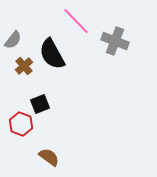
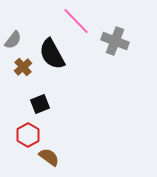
brown cross: moved 1 px left, 1 px down
red hexagon: moved 7 px right, 11 px down; rotated 10 degrees clockwise
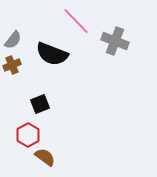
black semicircle: rotated 40 degrees counterclockwise
brown cross: moved 11 px left, 2 px up; rotated 18 degrees clockwise
brown semicircle: moved 4 px left
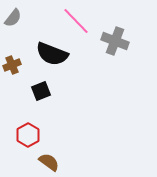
gray semicircle: moved 22 px up
black square: moved 1 px right, 13 px up
brown semicircle: moved 4 px right, 5 px down
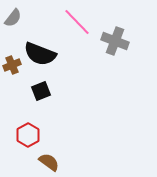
pink line: moved 1 px right, 1 px down
black semicircle: moved 12 px left
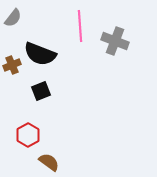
pink line: moved 3 px right, 4 px down; rotated 40 degrees clockwise
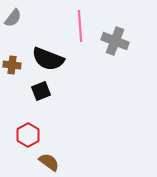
black semicircle: moved 8 px right, 5 px down
brown cross: rotated 30 degrees clockwise
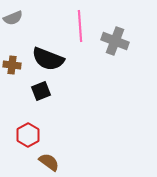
gray semicircle: rotated 30 degrees clockwise
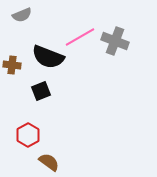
gray semicircle: moved 9 px right, 3 px up
pink line: moved 11 px down; rotated 64 degrees clockwise
black semicircle: moved 2 px up
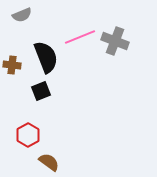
pink line: rotated 8 degrees clockwise
black semicircle: moved 2 px left; rotated 132 degrees counterclockwise
